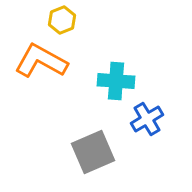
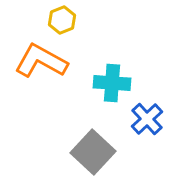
cyan cross: moved 4 px left, 2 px down
blue cross: rotated 12 degrees counterclockwise
gray square: rotated 24 degrees counterclockwise
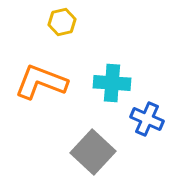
yellow hexagon: moved 2 px down; rotated 8 degrees clockwise
orange L-shape: moved 21 px down; rotated 8 degrees counterclockwise
blue cross: rotated 24 degrees counterclockwise
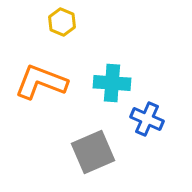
yellow hexagon: rotated 24 degrees counterclockwise
gray square: rotated 24 degrees clockwise
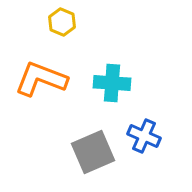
orange L-shape: moved 3 px up
blue cross: moved 3 px left, 17 px down
